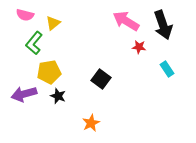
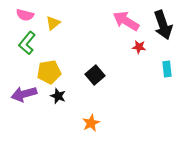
green L-shape: moved 7 px left
cyan rectangle: rotated 28 degrees clockwise
black square: moved 6 px left, 4 px up; rotated 12 degrees clockwise
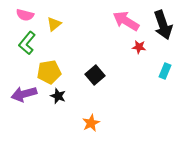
yellow triangle: moved 1 px right, 1 px down
cyan rectangle: moved 2 px left, 2 px down; rotated 28 degrees clockwise
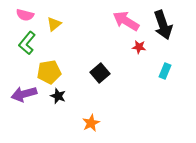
black square: moved 5 px right, 2 px up
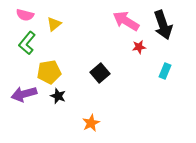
red star: rotated 16 degrees counterclockwise
